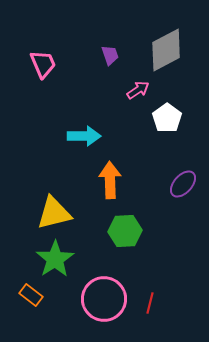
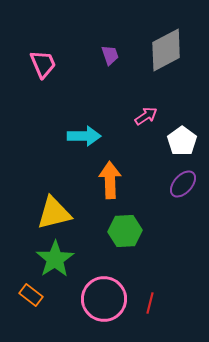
pink arrow: moved 8 px right, 26 px down
white pentagon: moved 15 px right, 23 px down
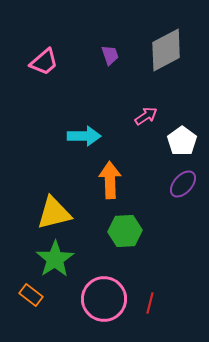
pink trapezoid: moved 1 px right, 2 px up; rotated 72 degrees clockwise
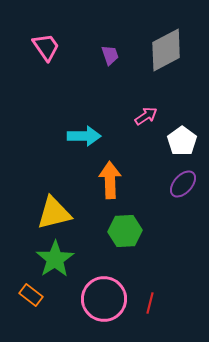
pink trapezoid: moved 2 px right, 15 px up; rotated 84 degrees counterclockwise
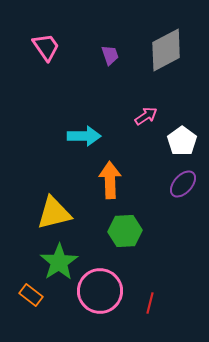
green star: moved 4 px right, 3 px down
pink circle: moved 4 px left, 8 px up
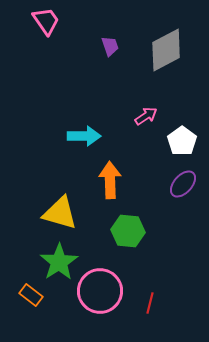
pink trapezoid: moved 26 px up
purple trapezoid: moved 9 px up
yellow triangle: moved 6 px right; rotated 30 degrees clockwise
green hexagon: moved 3 px right; rotated 8 degrees clockwise
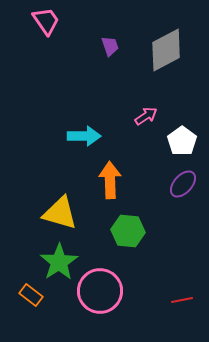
red line: moved 32 px right, 3 px up; rotated 65 degrees clockwise
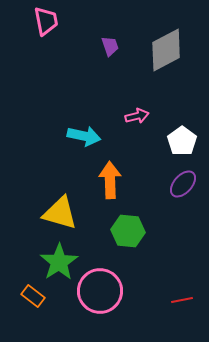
pink trapezoid: rotated 24 degrees clockwise
pink arrow: moved 9 px left; rotated 20 degrees clockwise
cyan arrow: rotated 12 degrees clockwise
orange rectangle: moved 2 px right, 1 px down
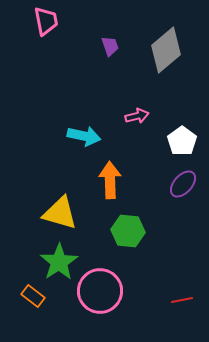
gray diamond: rotated 12 degrees counterclockwise
